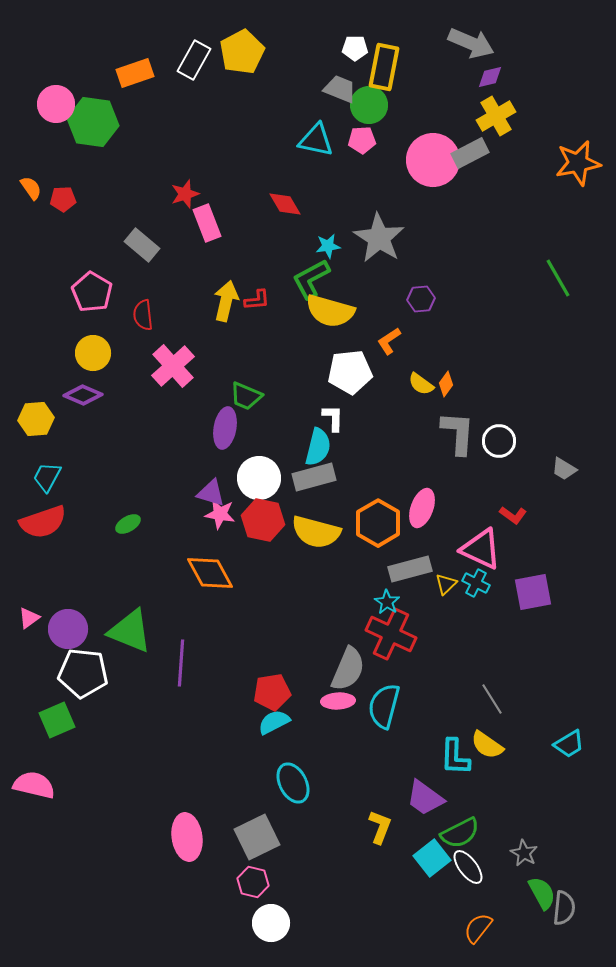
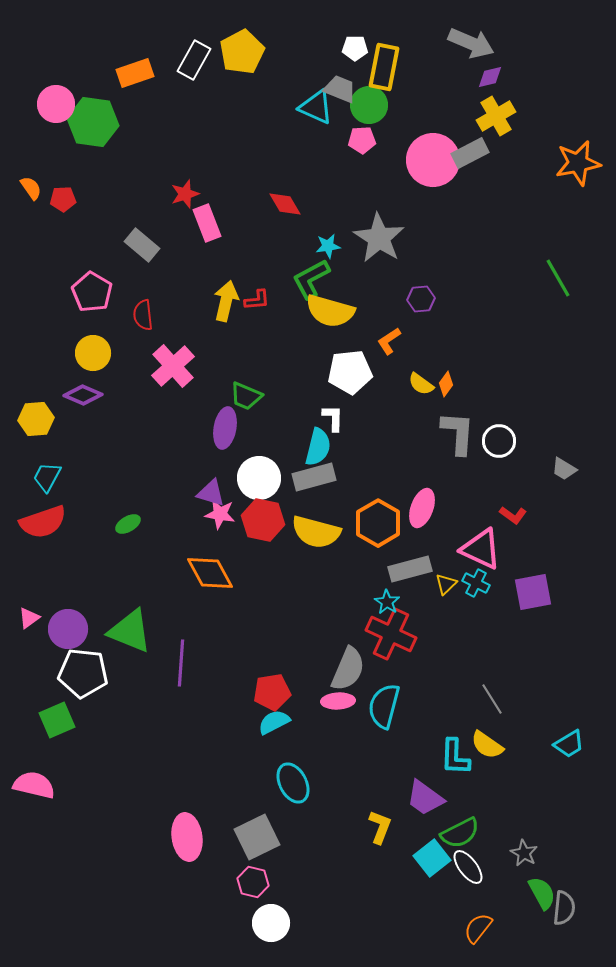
cyan triangle at (316, 140): moved 33 px up; rotated 12 degrees clockwise
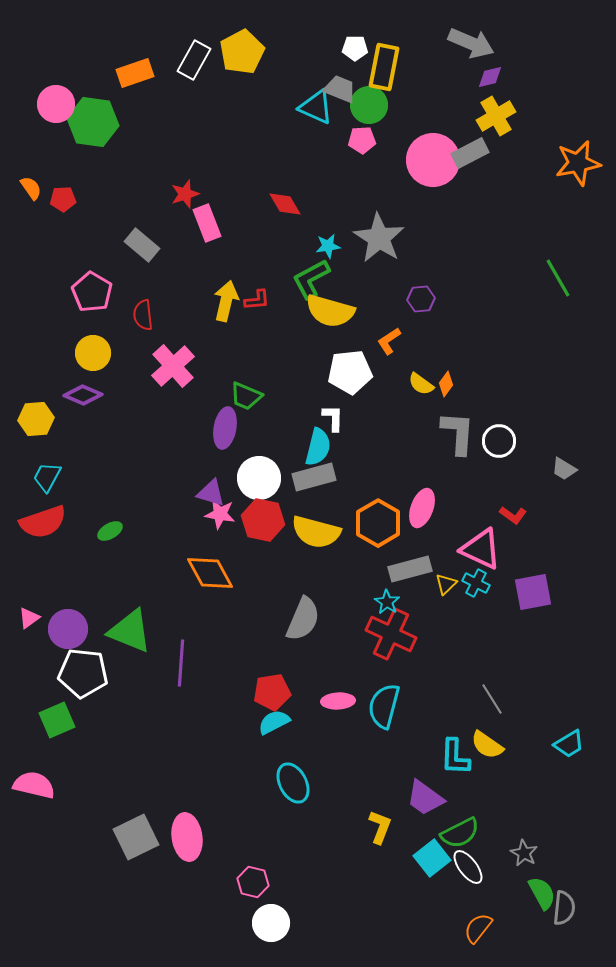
green ellipse at (128, 524): moved 18 px left, 7 px down
gray semicircle at (348, 669): moved 45 px left, 50 px up
gray square at (257, 837): moved 121 px left
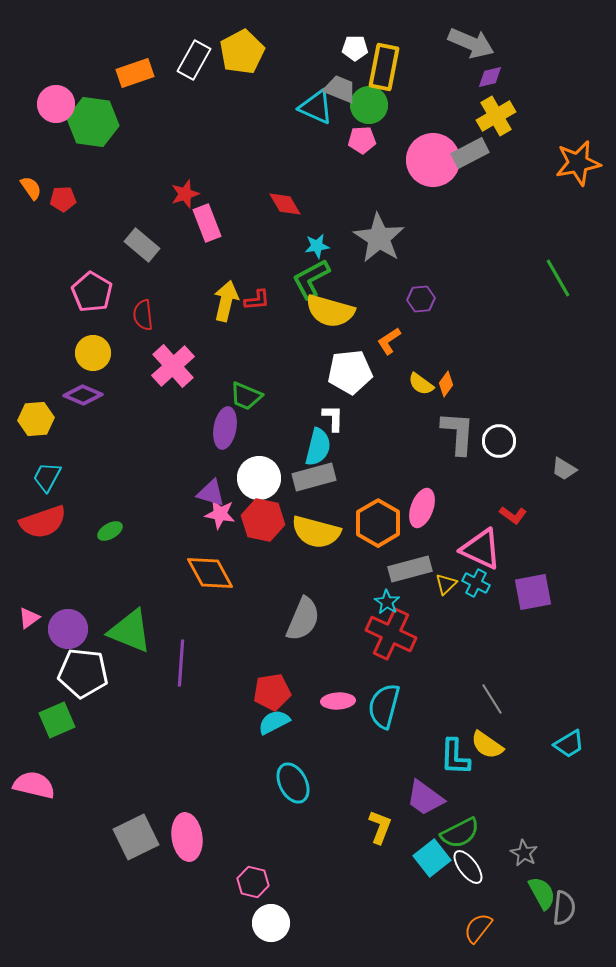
cyan star at (328, 246): moved 11 px left
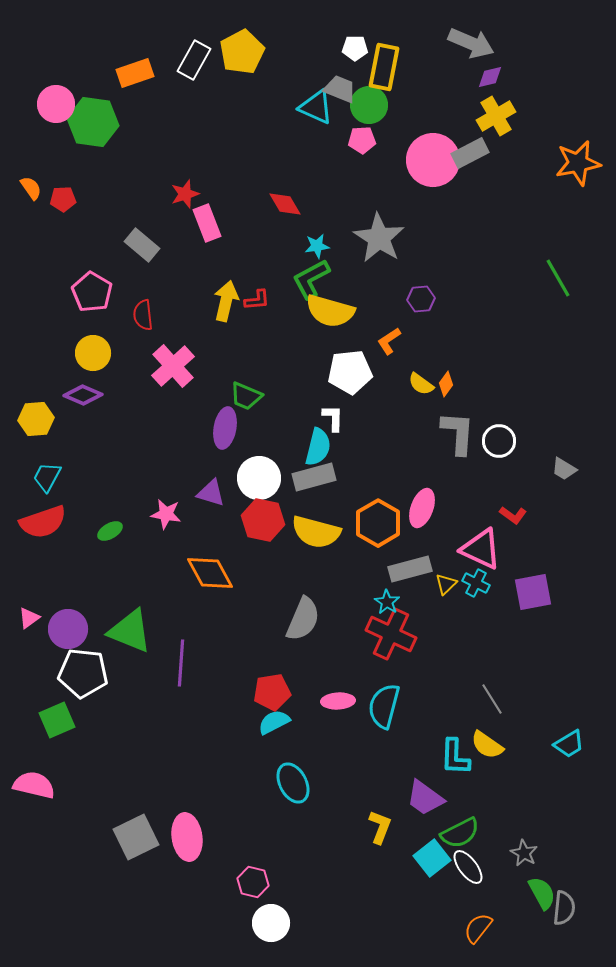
pink star at (220, 514): moved 54 px left
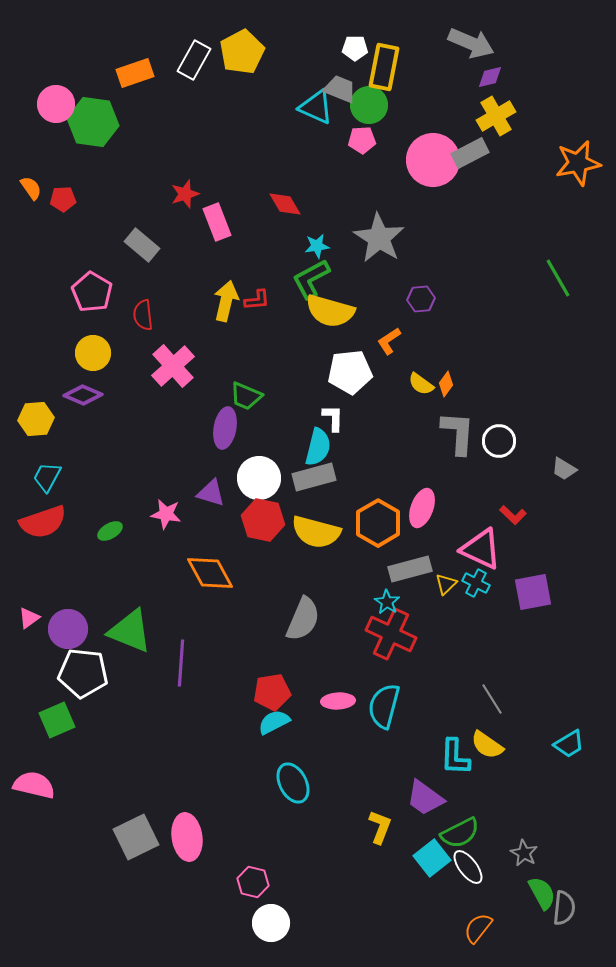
pink rectangle at (207, 223): moved 10 px right, 1 px up
red L-shape at (513, 515): rotated 8 degrees clockwise
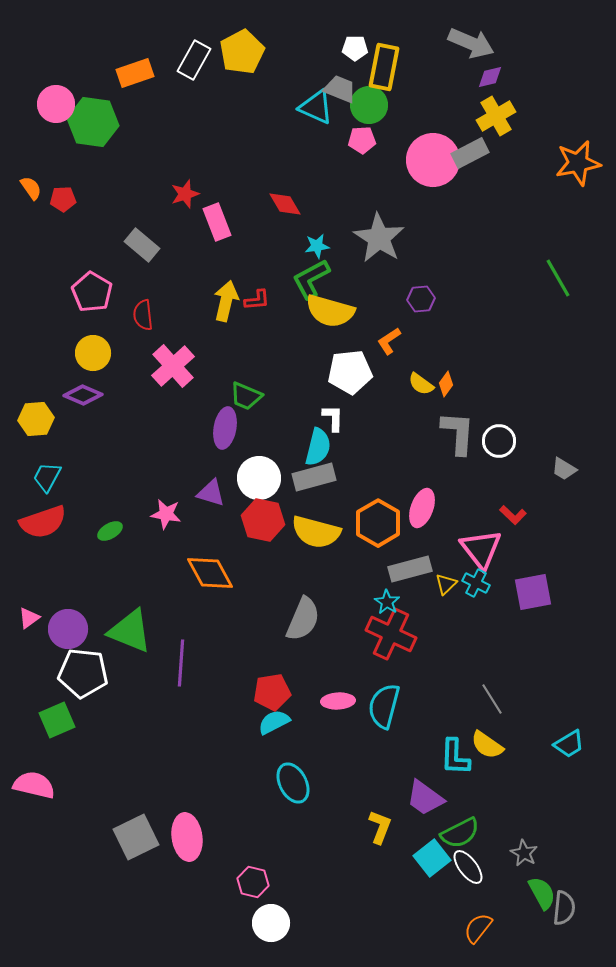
pink triangle at (481, 549): rotated 27 degrees clockwise
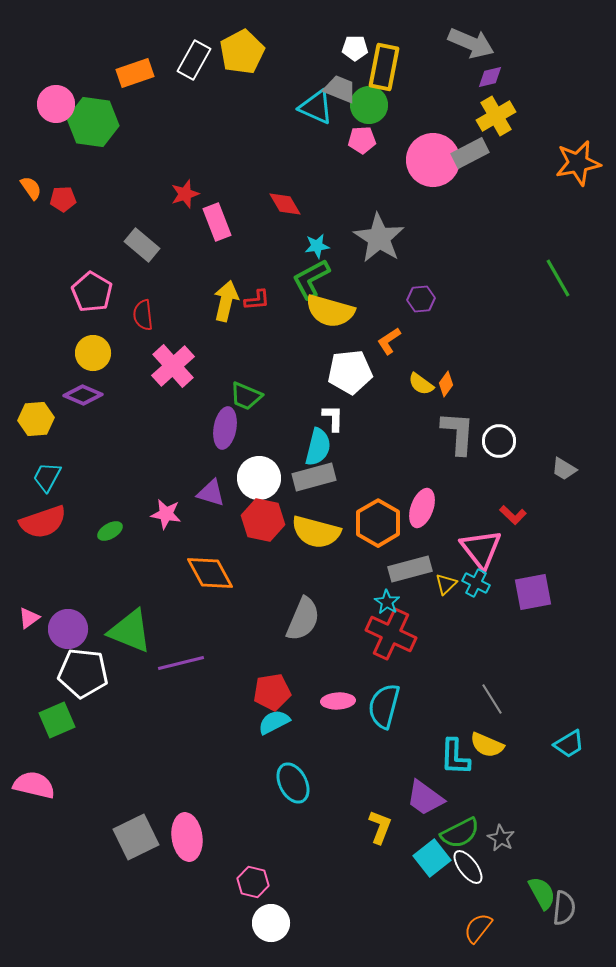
purple line at (181, 663): rotated 72 degrees clockwise
yellow semicircle at (487, 745): rotated 12 degrees counterclockwise
gray star at (524, 853): moved 23 px left, 15 px up
